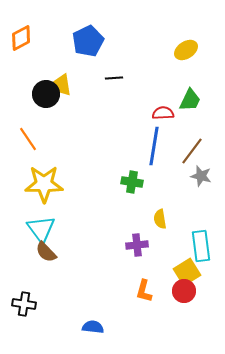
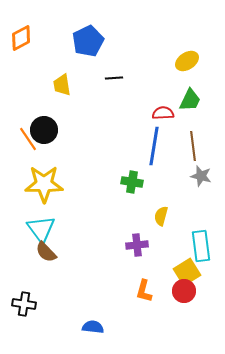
yellow ellipse: moved 1 px right, 11 px down
black circle: moved 2 px left, 36 px down
brown line: moved 1 px right, 5 px up; rotated 44 degrees counterclockwise
yellow semicircle: moved 1 px right, 3 px up; rotated 24 degrees clockwise
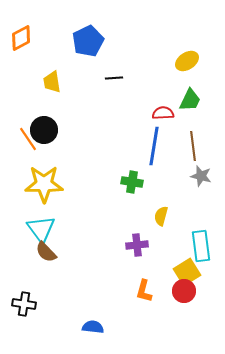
yellow trapezoid: moved 10 px left, 3 px up
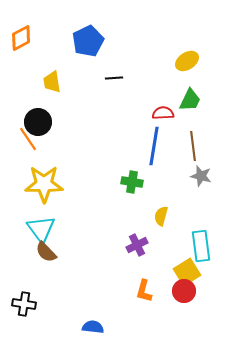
black circle: moved 6 px left, 8 px up
purple cross: rotated 20 degrees counterclockwise
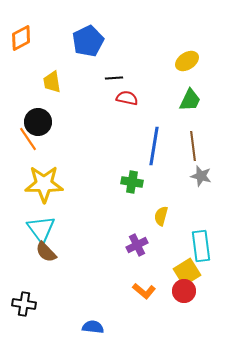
red semicircle: moved 36 px left, 15 px up; rotated 15 degrees clockwise
orange L-shape: rotated 65 degrees counterclockwise
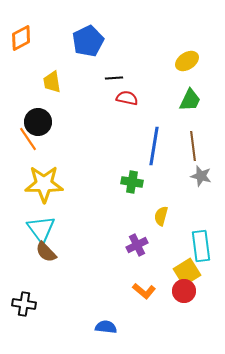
blue semicircle: moved 13 px right
